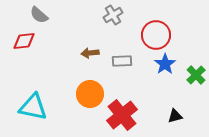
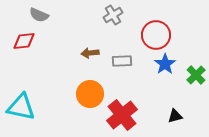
gray semicircle: rotated 18 degrees counterclockwise
cyan triangle: moved 12 px left
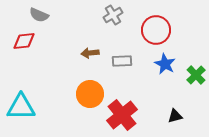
red circle: moved 5 px up
blue star: rotated 10 degrees counterclockwise
cyan triangle: rotated 12 degrees counterclockwise
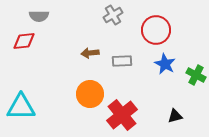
gray semicircle: moved 1 px down; rotated 24 degrees counterclockwise
green cross: rotated 18 degrees counterclockwise
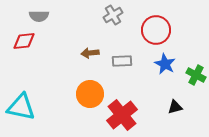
cyan triangle: rotated 12 degrees clockwise
black triangle: moved 9 px up
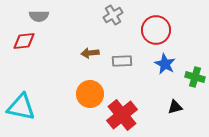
green cross: moved 1 px left, 2 px down; rotated 12 degrees counterclockwise
